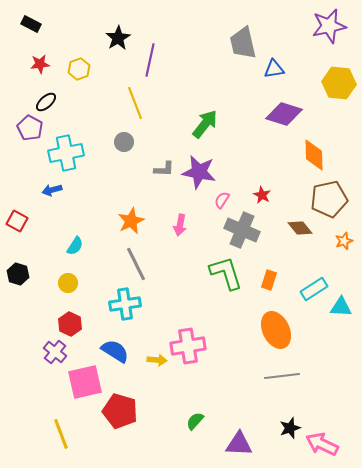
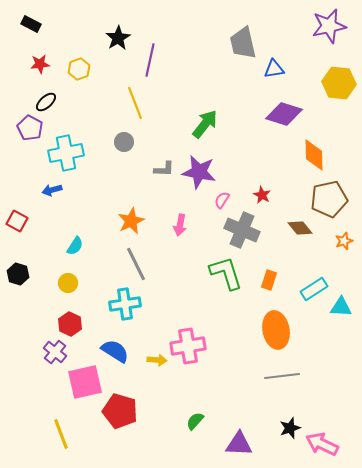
orange ellipse at (276, 330): rotated 15 degrees clockwise
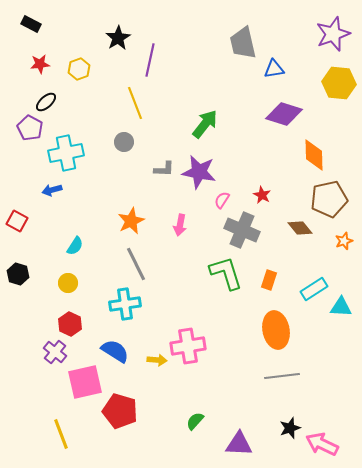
purple star at (329, 26): moved 4 px right, 8 px down; rotated 8 degrees counterclockwise
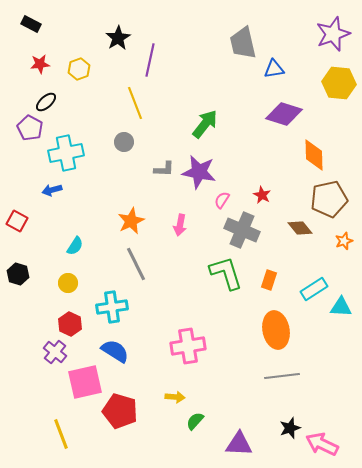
cyan cross at (125, 304): moved 13 px left, 3 px down
yellow arrow at (157, 360): moved 18 px right, 37 px down
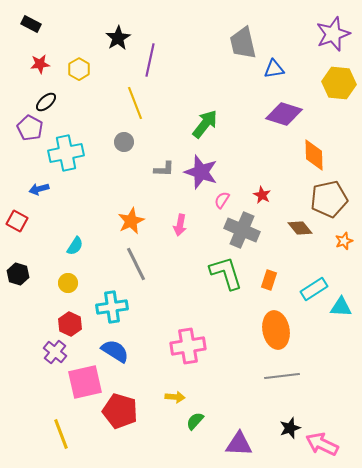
yellow hexagon at (79, 69): rotated 10 degrees counterclockwise
purple star at (199, 172): moved 2 px right; rotated 8 degrees clockwise
blue arrow at (52, 190): moved 13 px left, 1 px up
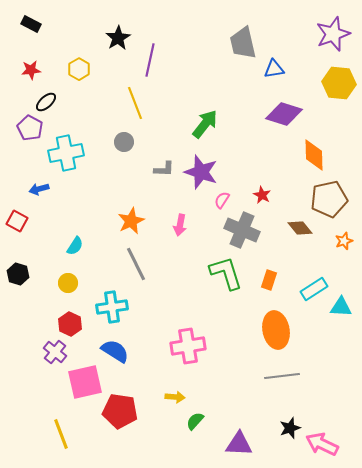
red star at (40, 64): moved 9 px left, 6 px down
red pentagon at (120, 411): rotated 8 degrees counterclockwise
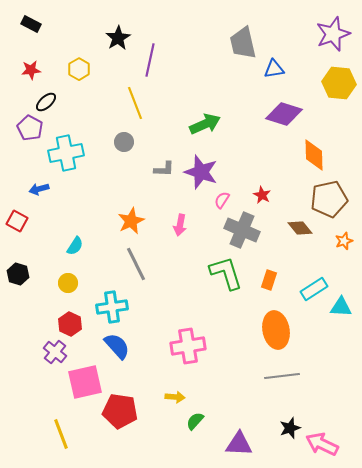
green arrow at (205, 124): rotated 28 degrees clockwise
blue semicircle at (115, 351): moved 2 px right, 5 px up; rotated 16 degrees clockwise
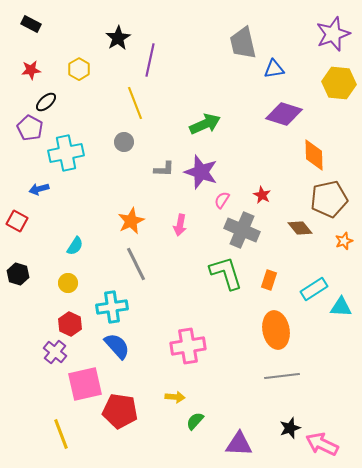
pink square at (85, 382): moved 2 px down
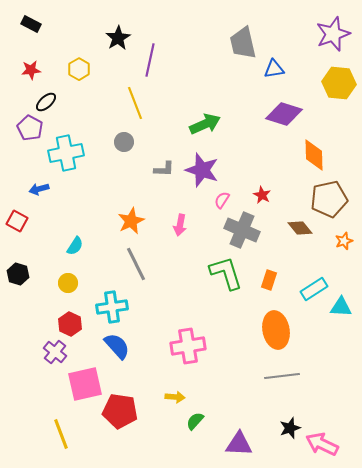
purple star at (201, 172): moved 1 px right, 2 px up
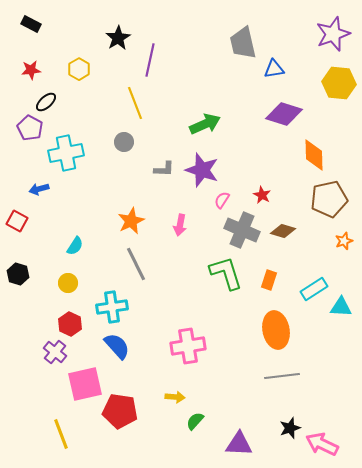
brown diamond at (300, 228): moved 17 px left, 3 px down; rotated 35 degrees counterclockwise
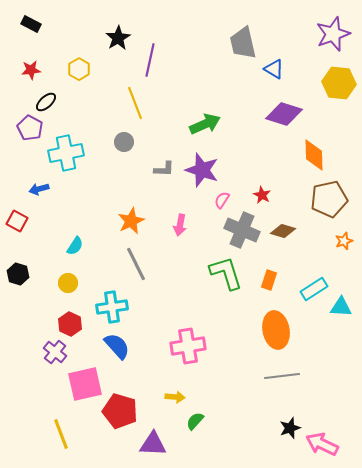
blue triangle at (274, 69): rotated 40 degrees clockwise
red pentagon at (120, 411): rotated 8 degrees clockwise
purple triangle at (239, 444): moved 86 px left
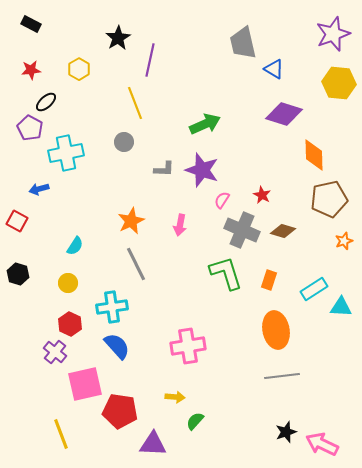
red pentagon at (120, 411): rotated 8 degrees counterclockwise
black star at (290, 428): moved 4 px left, 4 px down
